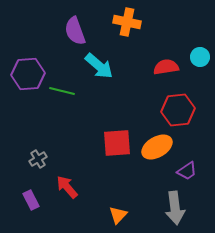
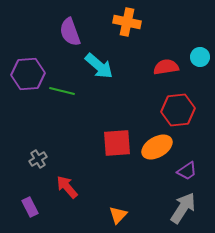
purple semicircle: moved 5 px left, 1 px down
purple rectangle: moved 1 px left, 7 px down
gray arrow: moved 8 px right; rotated 140 degrees counterclockwise
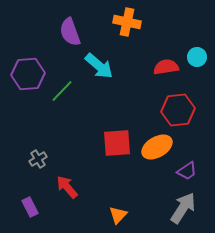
cyan circle: moved 3 px left
green line: rotated 60 degrees counterclockwise
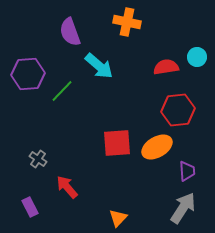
gray cross: rotated 24 degrees counterclockwise
purple trapezoid: rotated 60 degrees counterclockwise
orange triangle: moved 3 px down
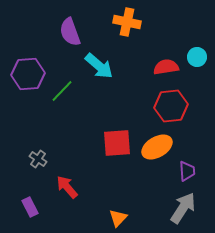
red hexagon: moved 7 px left, 4 px up
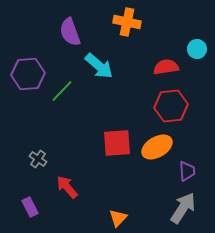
cyan circle: moved 8 px up
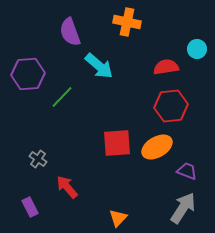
green line: moved 6 px down
purple trapezoid: rotated 65 degrees counterclockwise
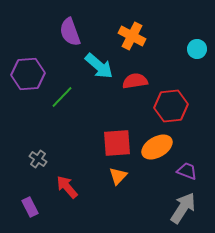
orange cross: moved 5 px right, 14 px down; rotated 16 degrees clockwise
red semicircle: moved 31 px left, 14 px down
orange triangle: moved 42 px up
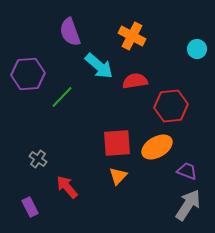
gray arrow: moved 5 px right, 3 px up
